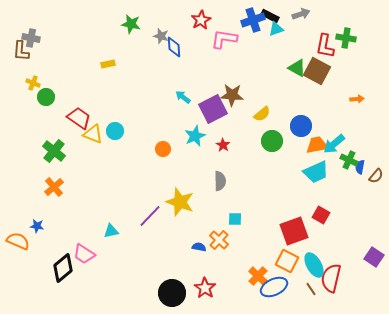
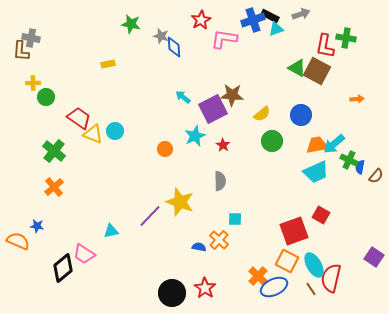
yellow cross at (33, 83): rotated 24 degrees counterclockwise
blue circle at (301, 126): moved 11 px up
orange circle at (163, 149): moved 2 px right
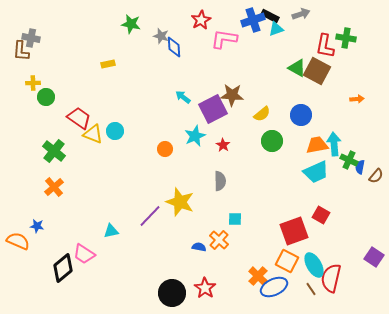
cyan arrow at (334, 144): rotated 125 degrees clockwise
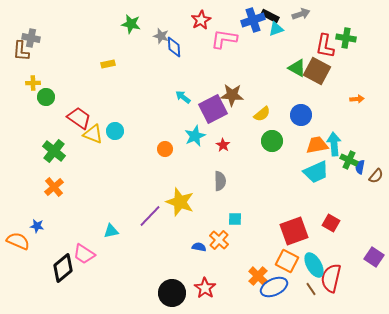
red square at (321, 215): moved 10 px right, 8 px down
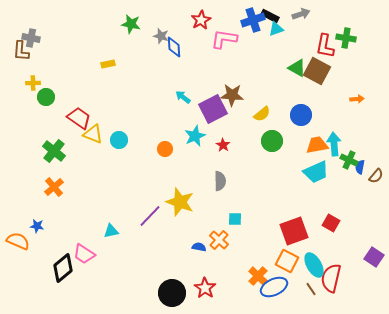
cyan circle at (115, 131): moved 4 px right, 9 px down
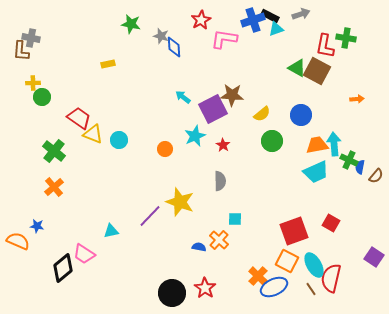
green circle at (46, 97): moved 4 px left
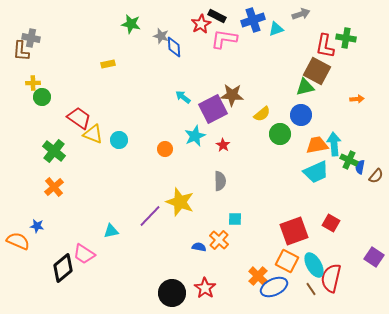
black rectangle at (270, 16): moved 53 px left
red star at (201, 20): moved 4 px down
green triangle at (297, 68): moved 8 px right, 19 px down; rotated 42 degrees counterclockwise
green circle at (272, 141): moved 8 px right, 7 px up
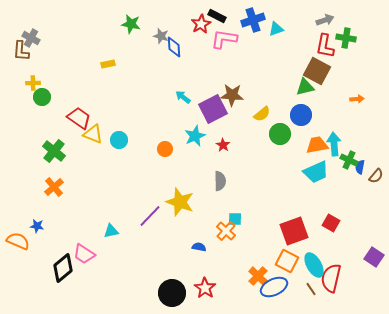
gray arrow at (301, 14): moved 24 px right, 6 px down
gray cross at (31, 38): rotated 18 degrees clockwise
orange cross at (219, 240): moved 7 px right, 9 px up
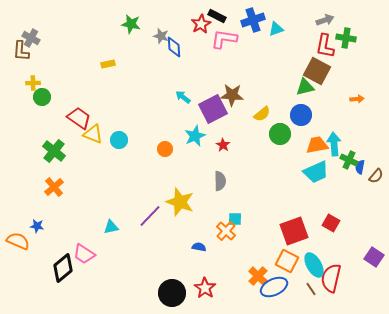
cyan triangle at (111, 231): moved 4 px up
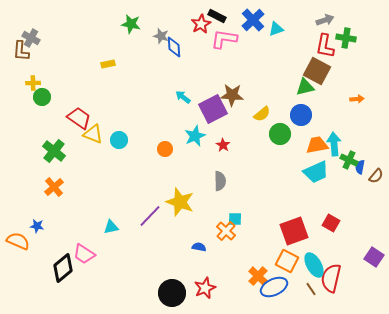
blue cross at (253, 20): rotated 25 degrees counterclockwise
red star at (205, 288): rotated 15 degrees clockwise
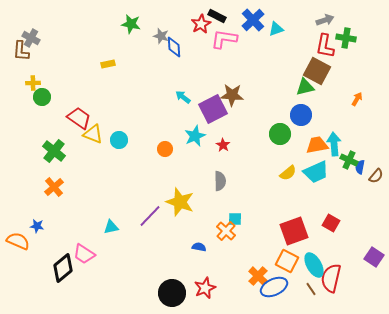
orange arrow at (357, 99): rotated 56 degrees counterclockwise
yellow semicircle at (262, 114): moved 26 px right, 59 px down
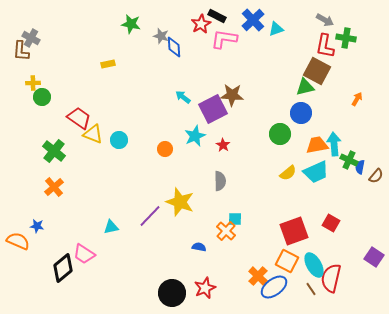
gray arrow at (325, 20): rotated 48 degrees clockwise
blue circle at (301, 115): moved 2 px up
blue ellipse at (274, 287): rotated 12 degrees counterclockwise
